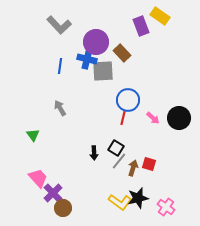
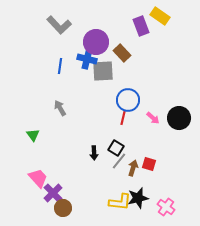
yellow L-shape: rotated 30 degrees counterclockwise
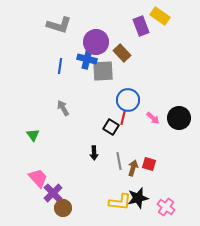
gray L-shape: rotated 30 degrees counterclockwise
gray arrow: moved 3 px right
black square: moved 5 px left, 21 px up
gray line: rotated 48 degrees counterclockwise
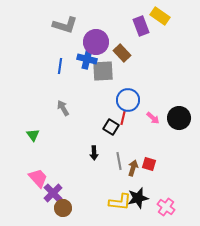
gray L-shape: moved 6 px right
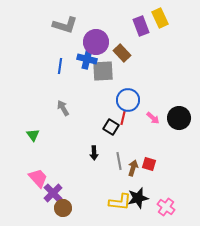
yellow rectangle: moved 2 px down; rotated 30 degrees clockwise
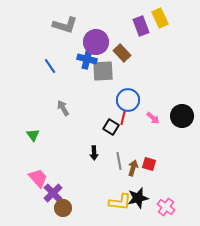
blue line: moved 10 px left; rotated 42 degrees counterclockwise
black circle: moved 3 px right, 2 px up
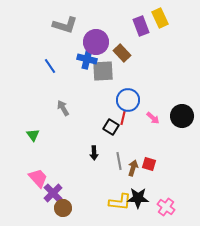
black star: rotated 15 degrees clockwise
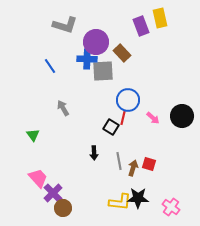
yellow rectangle: rotated 12 degrees clockwise
blue cross: rotated 12 degrees counterclockwise
pink cross: moved 5 px right
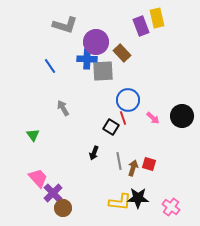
yellow rectangle: moved 3 px left
red line: rotated 32 degrees counterclockwise
black arrow: rotated 24 degrees clockwise
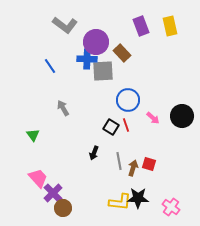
yellow rectangle: moved 13 px right, 8 px down
gray L-shape: rotated 20 degrees clockwise
red line: moved 3 px right, 7 px down
